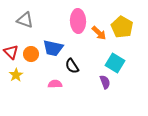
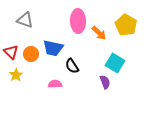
yellow pentagon: moved 4 px right, 2 px up
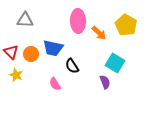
gray triangle: rotated 18 degrees counterclockwise
yellow star: rotated 16 degrees counterclockwise
pink semicircle: rotated 120 degrees counterclockwise
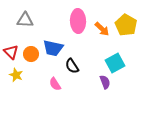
orange arrow: moved 3 px right, 4 px up
cyan square: rotated 30 degrees clockwise
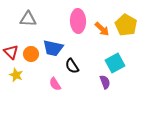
gray triangle: moved 3 px right, 1 px up
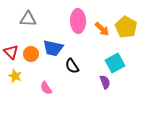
yellow pentagon: moved 2 px down
yellow star: moved 1 px left, 1 px down
pink semicircle: moved 9 px left, 4 px down
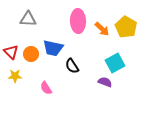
yellow star: rotated 24 degrees counterclockwise
purple semicircle: rotated 48 degrees counterclockwise
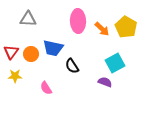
red triangle: rotated 21 degrees clockwise
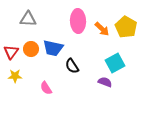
orange circle: moved 5 px up
